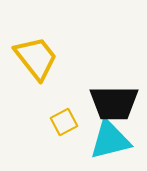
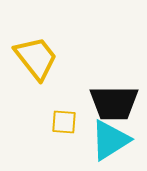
yellow square: rotated 32 degrees clockwise
cyan triangle: rotated 18 degrees counterclockwise
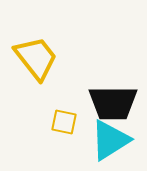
black trapezoid: moved 1 px left
yellow square: rotated 8 degrees clockwise
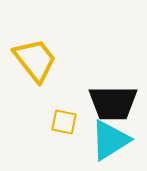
yellow trapezoid: moved 1 px left, 2 px down
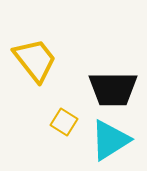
black trapezoid: moved 14 px up
yellow square: rotated 20 degrees clockwise
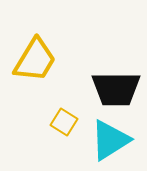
yellow trapezoid: rotated 69 degrees clockwise
black trapezoid: moved 3 px right
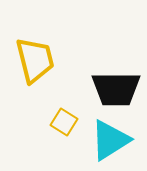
yellow trapezoid: rotated 45 degrees counterclockwise
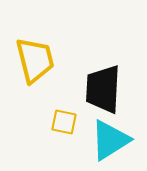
black trapezoid: moved 13 px left; rotated 93 degrees clockwise
yellow square: rotated 20 degrees counterclockwise
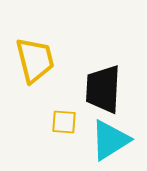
yellow square: rotated 8 degrees counterclockwise
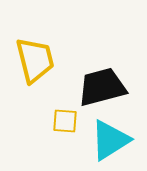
black trapezoid: moved 1 px left, 2 px up; rotated 72 degrees clockwise
yellow square: moved 1 px right, 1 px up
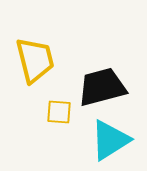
yellow square: moved 6 px left, 9 px up
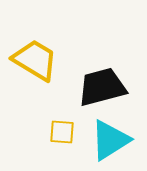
yellow trapezoid: rotated 45 degrees counterclockwise
yellow square: moved 3 px right, 20 px down
